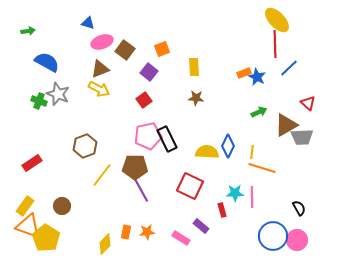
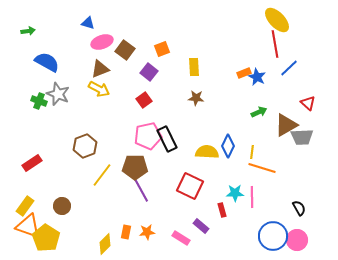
red line at (275, 44): rotated 8 degrees counterclockwise
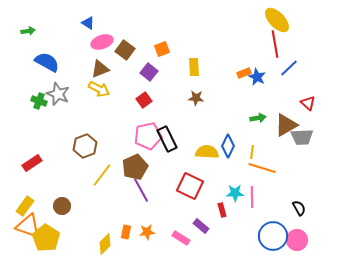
blue triangle at (88, 23): rotated 16 degrees clockwise
green arrow at (259, 112): moved 1 px left, 6 px down; rotated 14 degrees clockwise
brown pentagon at (135, 167): rotated 25 degrees counterclockwise
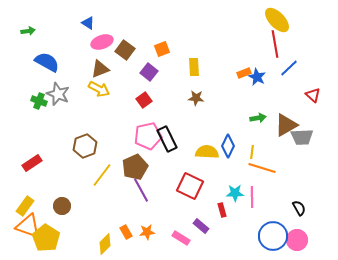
red triangle at (308, 103): moved 5 px right, 8 px up
orange rectangle at (126, 232): rotated 40 degrees counterclockwise
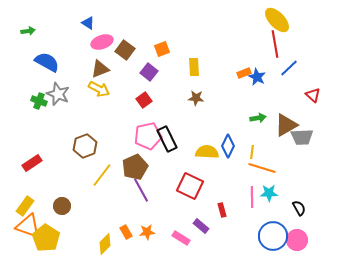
cyan star at (235, 193): moved 34 px right
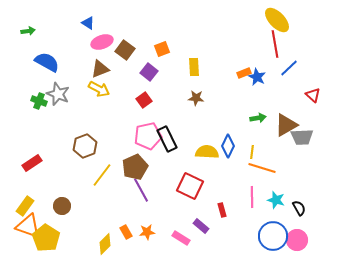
cyan star at (269, 193): moved 7 px right, 7 px down; rotated 18 degrees clockwise
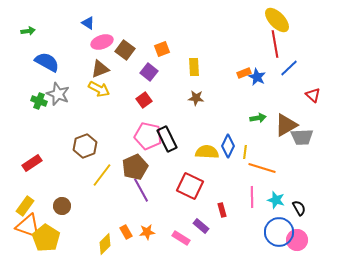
pink pentagon at (148, 136): rotated 24 degrees clockwise
yellow line at (252, 152): moved 7 px left
blue circle at (273, 236): moved 6 px right, 4 px up
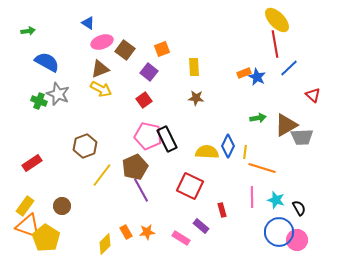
yellow arrow at (99, 89): moved 2 px right
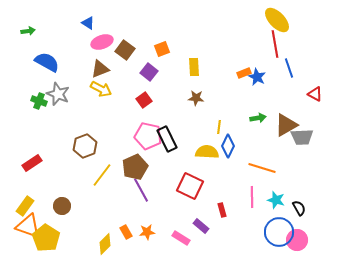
blue line at (289, 68): rotated 66 degrees counterclockwise
red triangle at (313, 95): moved 2 px right, 1 px up; rotated 14 degrees counterclockwise
yellow line at (245, 152): moved 26 px left, 25 px up
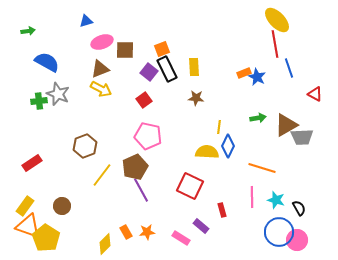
blue triangle at (88, 23): moved 2 px left, 2 px up; rotated 48 degrees counterclockwise
brown square at (125, 50): rotated 36 degrees counterclockwise
green cross at (39, 101): rotated 28 degrees counterclockwise
black rectangle at (167, 139): moved 70 px up
